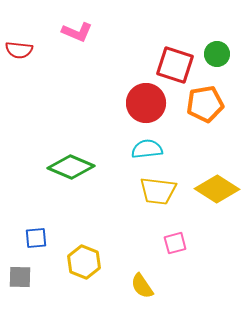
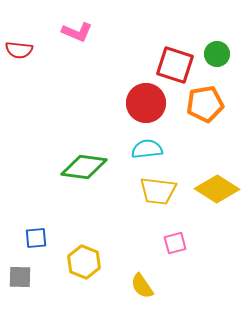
green diamond: moved 13 px right; rotated 15 degrees counterclockwise
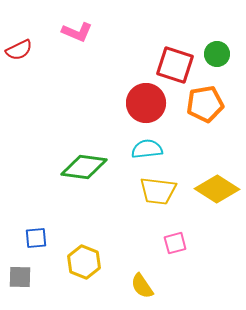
red semicircle: rotated 32 degrees counterclockwise
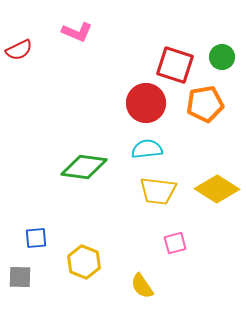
green circle: moved 5 px right, 3 px down
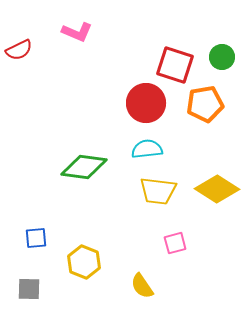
gray square: moved 9 px right, 12 px down
